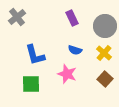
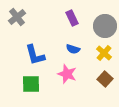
blue semicircle: moved 2 px left, 1 px up
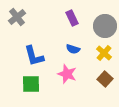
blue L-shape: moved 1 px left, 1 px down
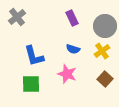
yellow cross: moved 2 px left, 2 px up; rotated 14 degrees clockwise
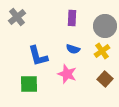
purple rectangle: rotated 28 degrees clockwise
blue L-shape: moved 4 px right
green square: moved 2 px left
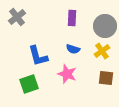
brown square: moved 1 px right, 1 px up; rotated 35 degrees counterclockwise
green square: rotated 18 degrees counterclockwise
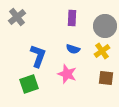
blue L-shape: rotated 145 degrees counterclockwise
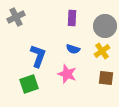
gray cross: moved 1 px left; rotated 12 degrees clockwise
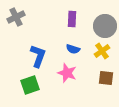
purple rectangle: moved 1 px down
pink star: moved 1 px up
green square: moved 1 px right, 1 px down
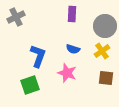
purple rectangle: moved 5 px up
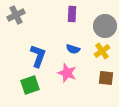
gray cross: moved 2 px up
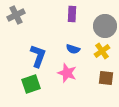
green square: moved 1 px right, 1 px up
